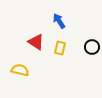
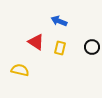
blue arrow: rotated 35 degrees counterclockwise
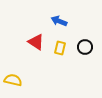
black circle: moved 7 px left
yellow semicircle: moved 7 px left, 10 px down
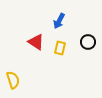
blue arrow: rotated 84 degrees counterclockwise
black circle: moved 3 px right, 5 px up
yellow semicircle: rotated 60 degrees clockwise
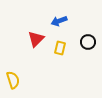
blue arrow: rotated 42 degrees clockwise
red triangle: moved 3 px up; rotated 42 degrees clockwise
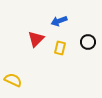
yellow semicircle: rotated 48 degrees counterclockwise
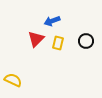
blue arrow: moved 7 px left
black circle: moved 2 px left, 1 px up
yellow rectangle: moved 2 px left, 5 px up
